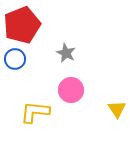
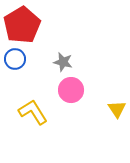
red pentagon: rotated 9 degrees counterclockwise
gray star: moved 3 px left, 9 px down; rotated 12 degrees counterclockwise
yellow L-shape: moved 2 px left; rotated 52 degrees clockwise
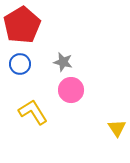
blue circle: moved 5 px right, 5 px down
yellow triangle: moved 19 px down
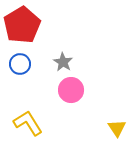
gray star: rotated 18 degrees clockwise
yellow L-shape: moved 5 px left, 11 px down
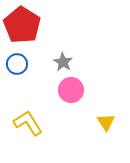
red pentagon: rotated 9 degrees counterclockwise
blue circle: moved 3 px left
yellow triangle: moved 11 px left, 6 px up
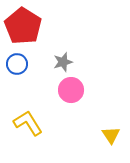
red pentagon: moved 1 px right, 1 px down
gray star: rotated 24 degrees clockwise
yellow triangle: moved 5 px right, 13 px down
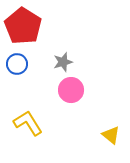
yellow triangle: rotated 18 degrees counterclockwise
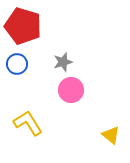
red pentagon: rotated 15 degrees counterclockwise
